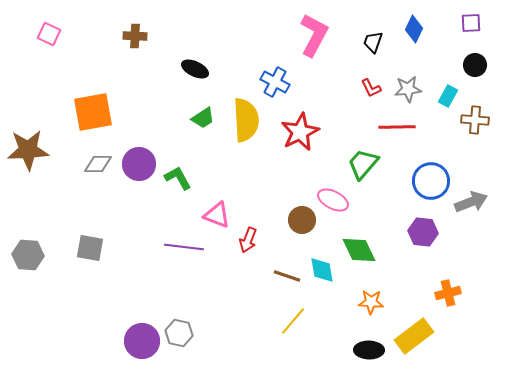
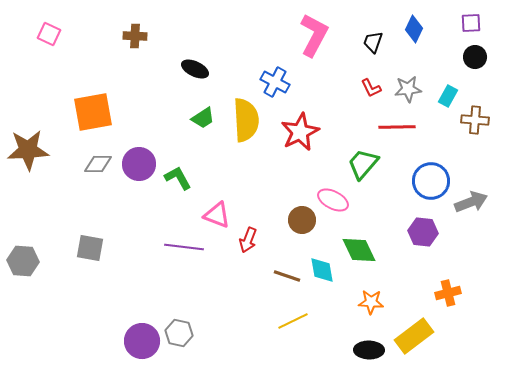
black circle at (475, 65): moved 8 px up
gray hexagon at (28, 255): moved 5 px left, 6 px down
yellow line at (293, 321): rotated 24 degrees clockwise
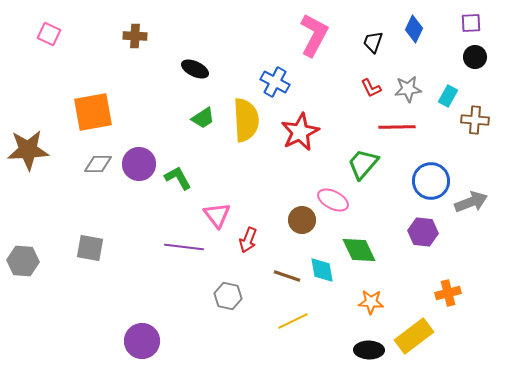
pink triangle at (217, 215): rotated 32 degrees clockwise
gray hexagon at (179, 333): moved 49 px right, 37 px up
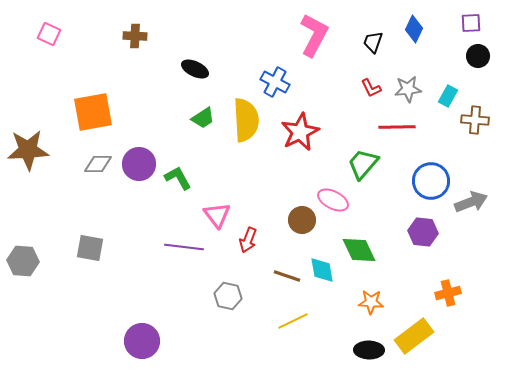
black circle at (475, 57): moved 3 px right, 1 px up
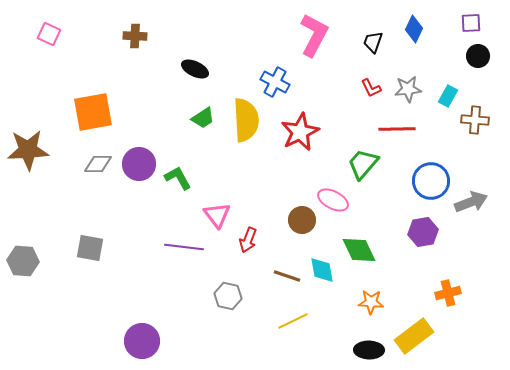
red line at (397, 127): moved 2 px down
purple hexagon at (423, 232): rotated 16 degrees counterclockwise
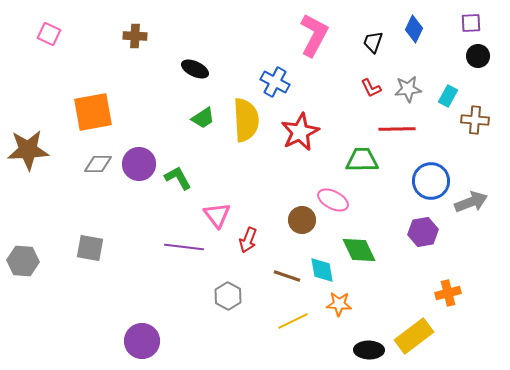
green trapezoid at (363, 164): moved 1 px left, 4 px up; rotated 48 degrees clockwise
gray hexagon at (228, 296): rotated 16 degrees clockwise
orange star at (371, 302): moved 32 px left, 2 px down
